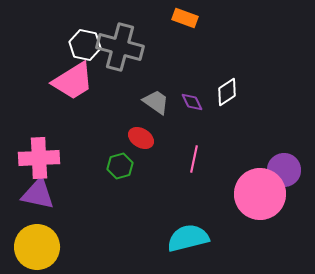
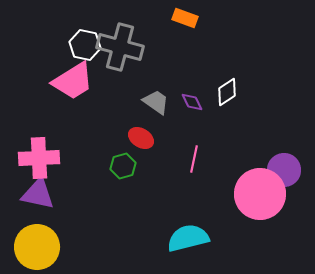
green hexagon: moved 3 px right
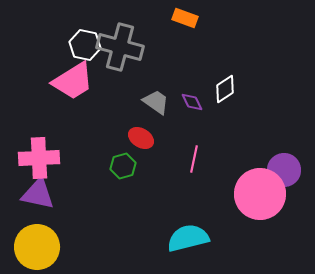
white diamond: moved 2 px left, 3 px up
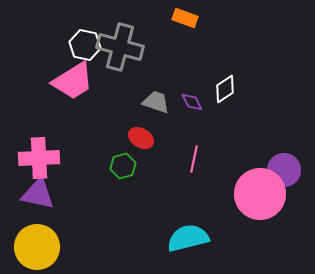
gray trapezoid: rotated 16 degrees counterclockwise
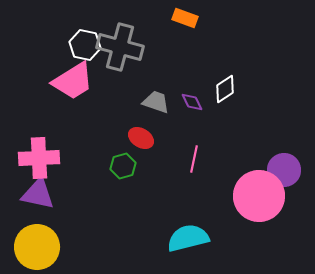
pink circle: moved 1 px left, 2 px down
